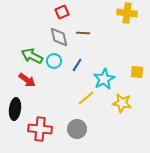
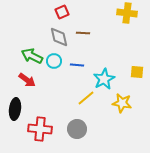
blue line: rotated 64 degrees clockwise
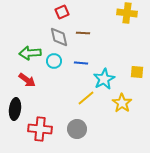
green arrow: moved 2 px left, 3 px up; rotated 30 degrees counterclockwise
blue line: moved 4 px right, 2 px up
yellow star: rotated 24 degrees clockwise
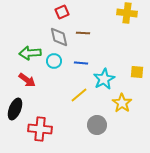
yellow line: moved 7 px left, 3 px up
black ellipse: rotated 15 degrees clockwise
gray circle: moved 20 px right, 4 px up
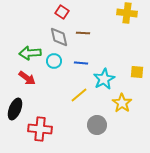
red square: rotated 32 degrees counterclockwise
red arrow: moved 2 px up
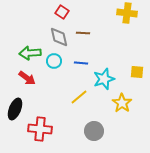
cyan star: rotated 10 degrees clockwise
yellow line: moved 2 px down
gray circle: moved 3 px left, 6 px down
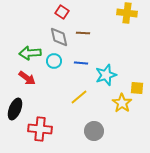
yellow square: moved 16 px down
cyan star: moved 2 px right, 4 px up
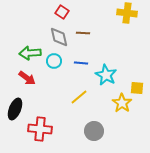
cyan star: rotated 25 degrees counterclockwise
